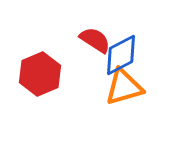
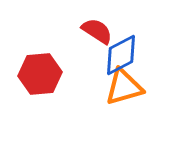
red semicircle: moved 2 px right, 9 px up
red hexagon: rotated 18 degrees clockwise
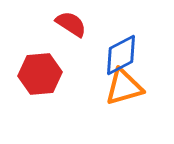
red semicircle: moved 26 px left, 7 px up
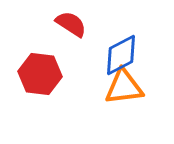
red hexagon: rotated 12 degrees clockwise
orange triangle: rotated 9 degrees clockwise
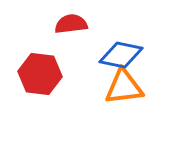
red semicircle: rotated 40 degrees counterclockwise
blue diamond: rotated 39 degrees clockwise
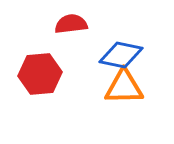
red hexagon: rotated 12 degrees counterclockwise
orange triangle: rotated 6 degrees clockwise
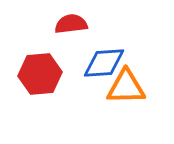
blue diamond: moved 17 px left, 8 px down; rotated 15 degrees counterclockwise
orange triangle: moved 2 px right
